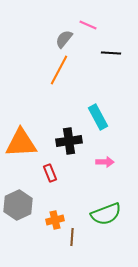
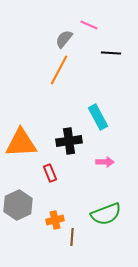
pink line: moved 1 px right
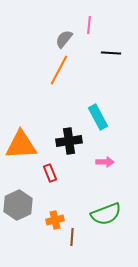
pink line: rotated 72 degrees clockwise
orange triangle: moved 2 px down
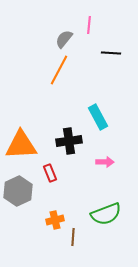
gray hexagon: moved 14 px up
brown line: moved 1 px right
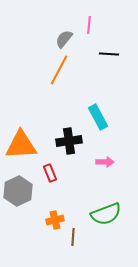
black line: moved 2 px left, 1 px down
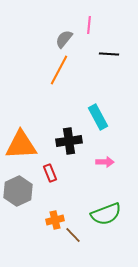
brown line: moved 2 px up; rotated 48 degrees counterclockwise
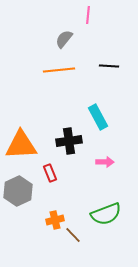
pink line: moved 1 px left, 10 px up
black line: moved 12 px down
orange line: rotated 56 degrees clockwise
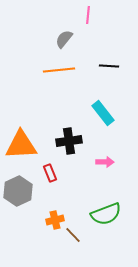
cyan rectangle: moved 5 px right, 4 px up; rotated 10 degrees counterclockwise
